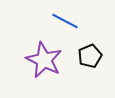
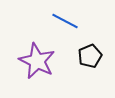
purple star: moved 7 px left, 1 px down
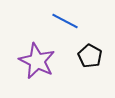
black pentagon: rotated 20 degrees counterclockwise
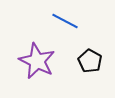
black pentagon: moved 5 px down
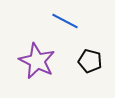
black pentagon: rotated 15 degrees counterclockwise
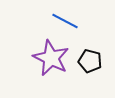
purple star: moved 14 px right, 3 px up
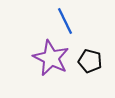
blue line: rotated 36 degrees clockwise
